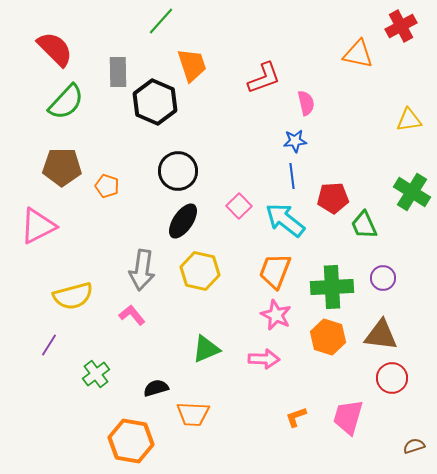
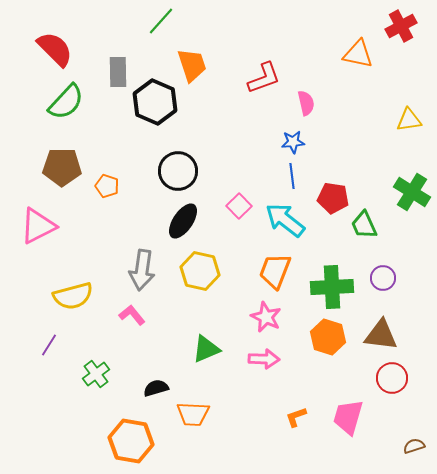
blue star at (295, 141): moved 2 px left, 1 px down
red pentagon at (333, 198): rotated 12 degrees clockwise
pink star at (276, 315): moved 10 px left, 2 px down
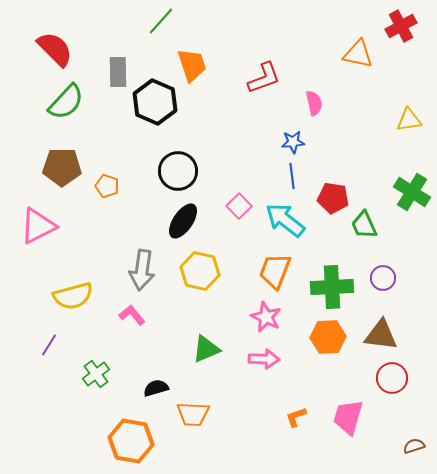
pink semicircle at (306, 103): moved 8 px right
orange hexagon at (328, 337): rotated 20 degrees counterclockwise
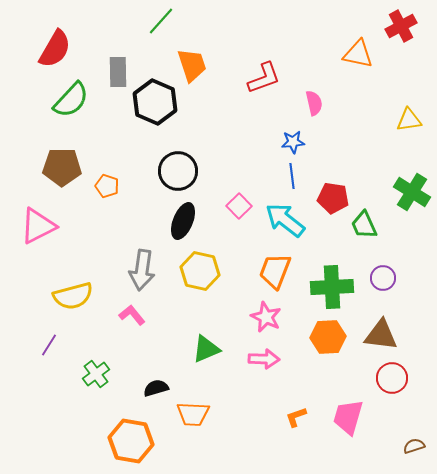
red semicircle at (55, 49): rotated 75 degrees clockwise
green semicircle at (66, 102): moved 5 px right, 2 px up
black ellipse at (183, 221): rotated 12 degrees counterclockwise
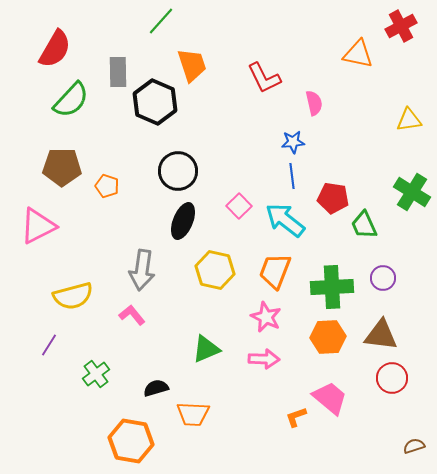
red L-shape at (264, 78): rotated 84 degrees clockwise
yellow hexagon at (200, 271): moved 15 px right, 1 px up
pink trapezoid at (348, 417): moved 18 px left, 19 px up; rotated 114 degrees clockwise
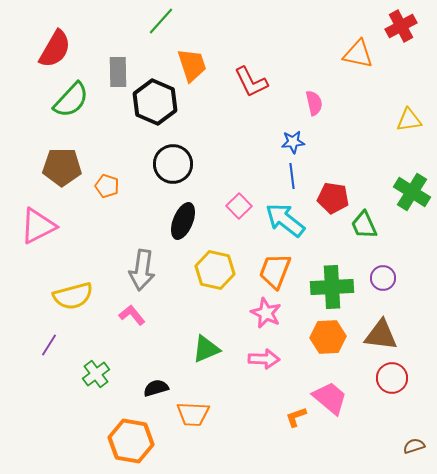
red L-shape at (264, 78): moved 13 px left, 4 px down
black circle at (178, 171): moved 5 px left, 7 px up
pink star at (266, 317): moved 4 px up
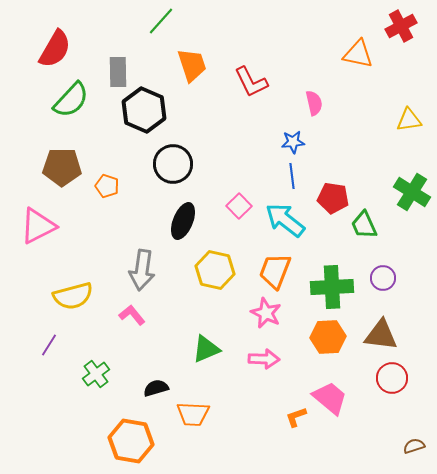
black hexagon at (155, 102): moved 11 px left, 8 px down
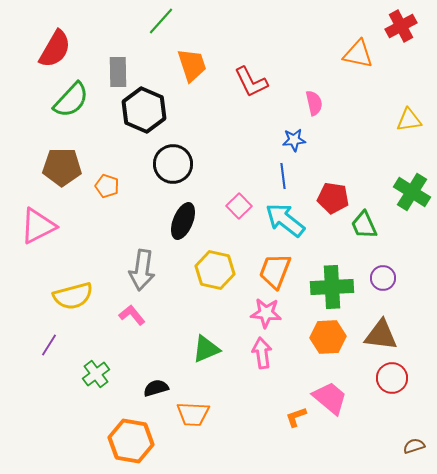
blue star at (293, 142): moved 1 px right, 2 px up
blue line at (292, 176): moved 9 px left
pink star at (266, 313): rotated 20 degrees counterclockwise
pink arrow at (264, 359): moved 2 px left, 6 px up; rotated 100 degrees counterclockwise
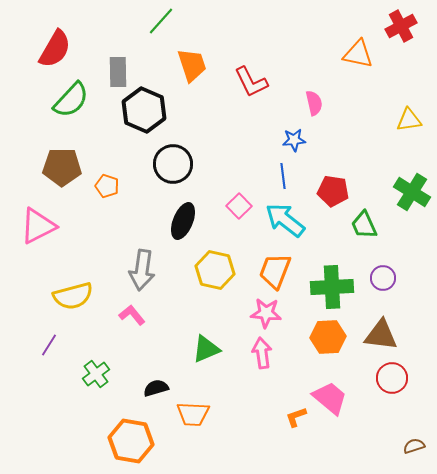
red pentagon at (333, 198): moved 7 px up
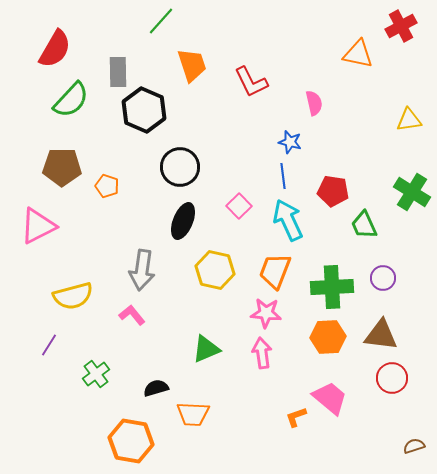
blue star at (294, 140): moved 4 px left, 2 px down; rotated 20 degrees clockwise
black circle at (173, 164): moved 7 px right, 3 px down
cyan arrow at (285, 220): moved 3 px right; rotated 27 degrees clockwise
